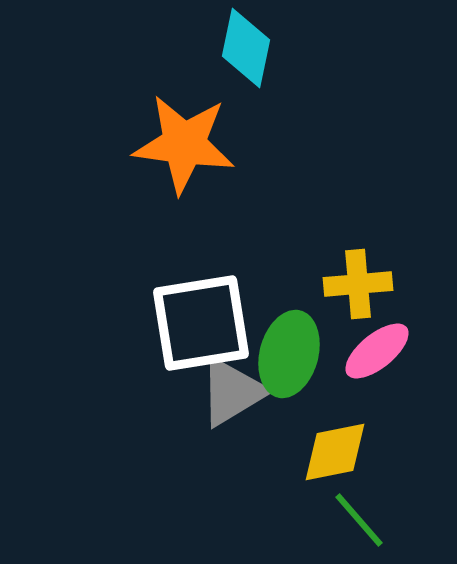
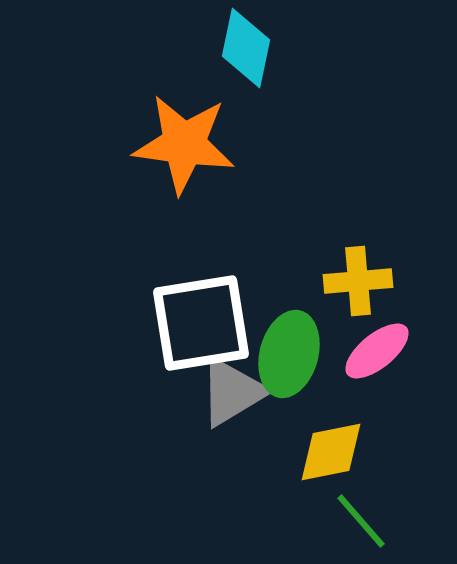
yellow cross: moved 3 px up
yellow diamond: moved 4 px left
green line: moved 2 px right, 1 px down
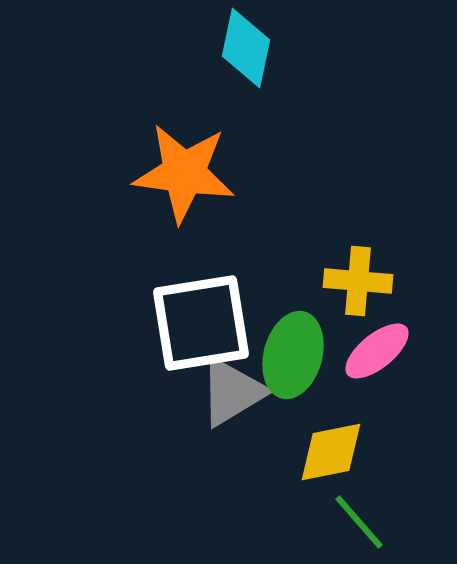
orange star: moved 29 px down
yellow cross: rotated 10 degrees clockwise
green ellipse: moved 4 px right, 1 px down
green line: moved 2 px left, 1 px down
